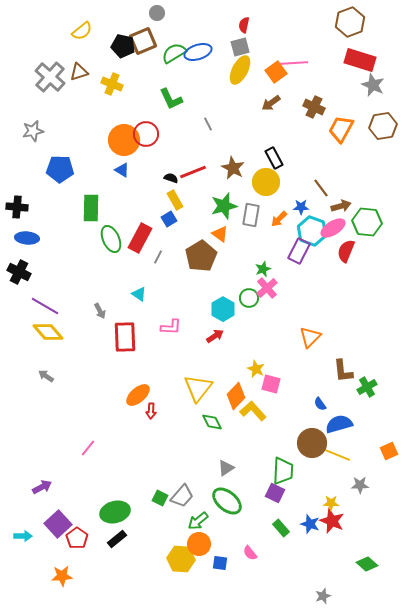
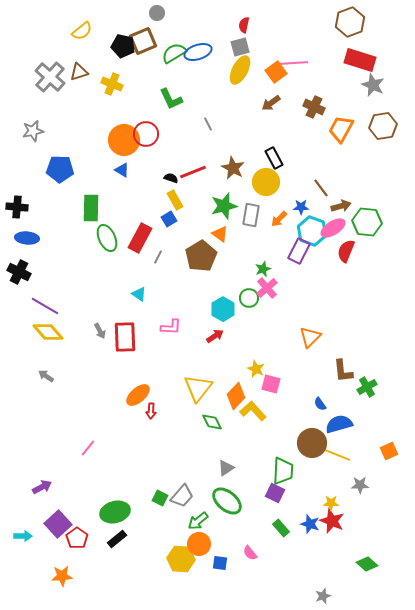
green ellipse at (111, 239): moved 4 px left, 1 px up
gray arrow at (100, 311): moved 20 px down
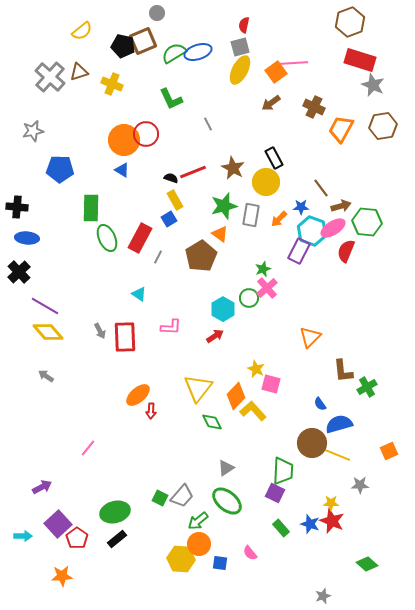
black cross at (19, 272): rotated 20 degrees clockwise
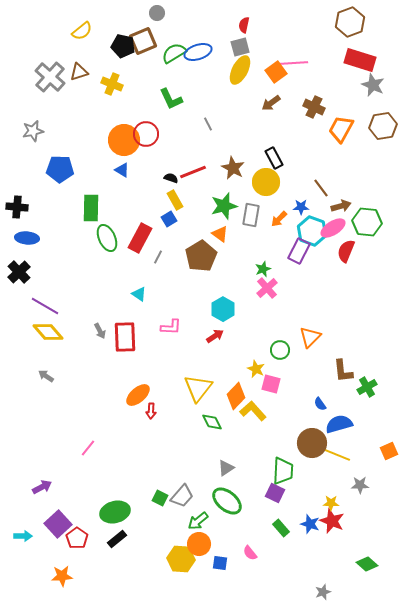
green circle at (249, 298): moved 31 px right, 52 px down
gray star at (323, 596): moved 4 px up
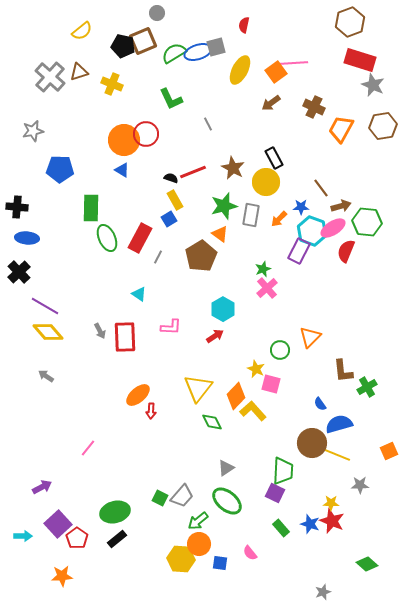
gray square at (240, 47): moved 24 px left
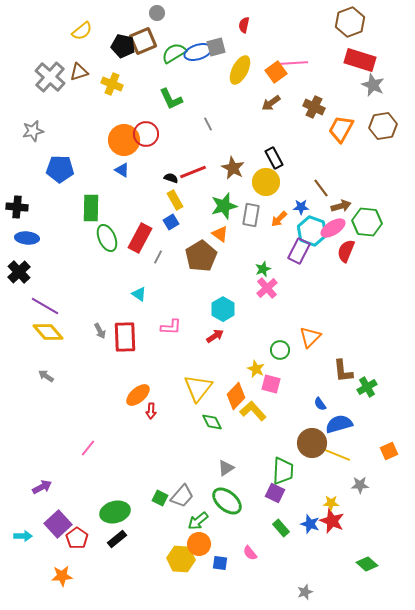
blue square at (169, 219): moved 2 px right, 3 px down
gray star at (323, 592): moved 18 px left
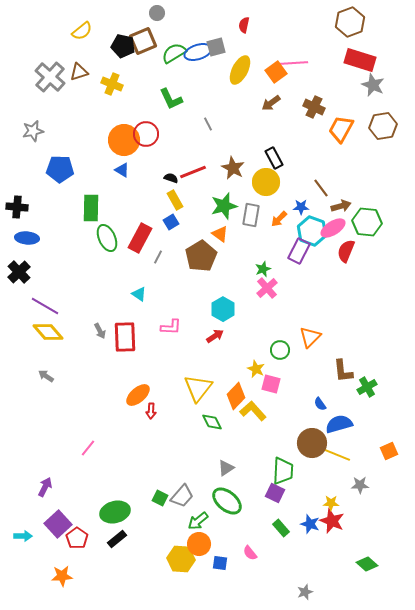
purple arrow at (42, 487): moved 3 px right; rotated 36 degrees counterclockwise
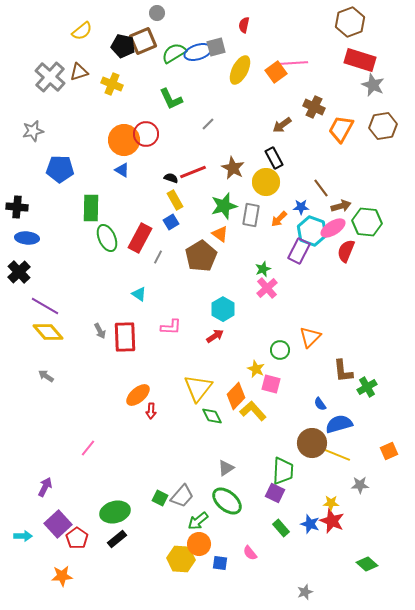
brown arrow at (271, 103): moved 11 px right, 22 px down
gray line at (208, 124): rotated 72 degrees clockwise
green diamond at (212, 422): moved 6 px up
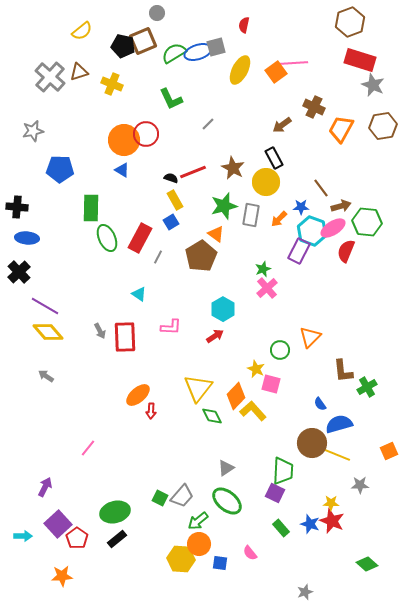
orange triangle at (220, 234): moved 4 px left
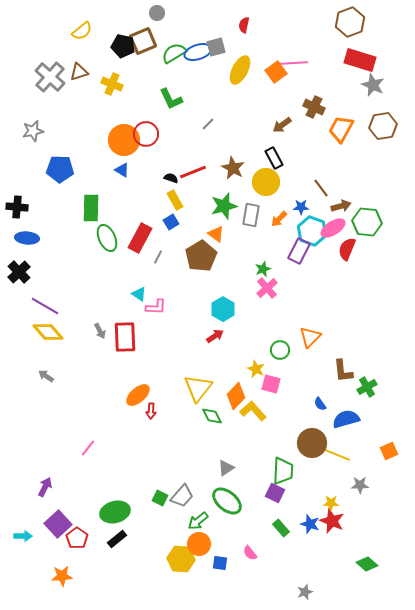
red semicircle at (346, 251): moved 1 px right, 2 px up
pink L-shape at (171, 327): moved 15 px left, 20 px up
blue semicircle at (339, 424): moved 7 px right, 5 px up
